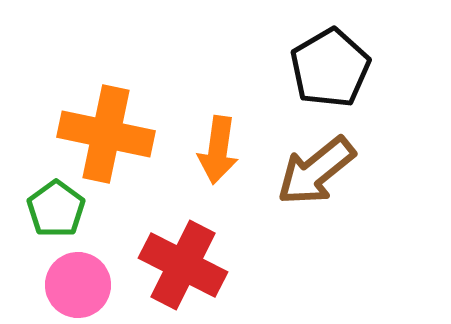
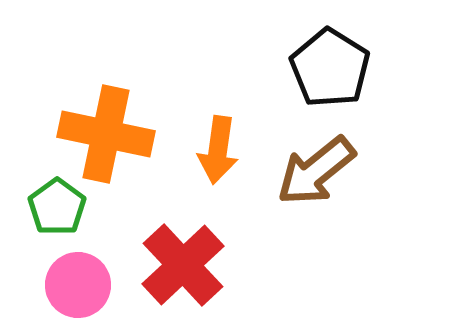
black pentagon: rotated 10 degrees counterclockwise
green pentagon: moved 1 px right, 2 px up
red cross: rotated 20 degrees clockwise
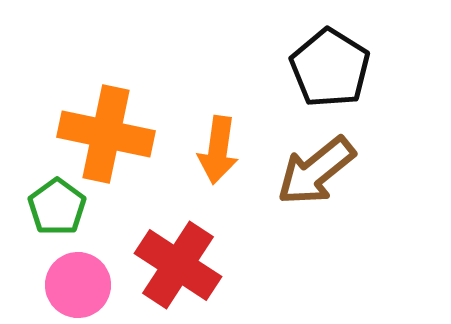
red cross: moved 5 px left; rotated 14 degrees counterclockwise
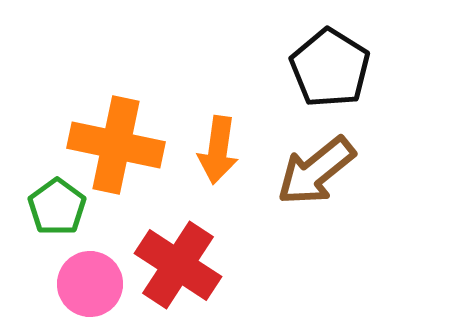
orange cross: moved 10 px right, 11 px down
pink circle: moved 12 px right, 1 px up
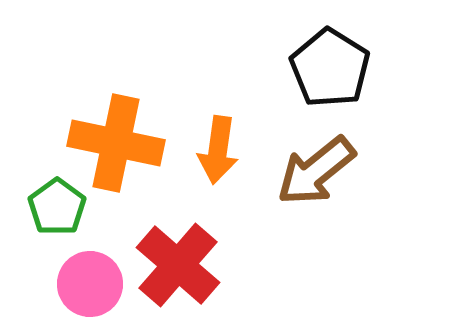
orange cross: moved 2 px up
red cross: rotated 8 degrees clockwise
